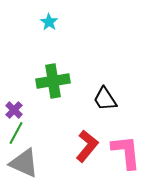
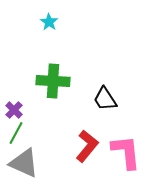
green cross: rotated 12 degrees clockwise
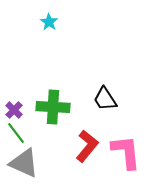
green cross: moved 26 px down
green line: rotated 65 degrees counterclockwise
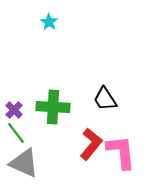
red L-shape: moved 4 px right, 2 px up
pink L-shape: moved 5 px left
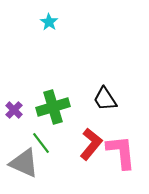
green cross: rotated 20 degrees counterclockwise
green line: moved 25 px right, 10 px down
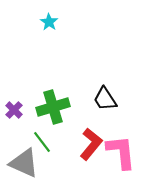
green line: moved 1 px right, 1 px up
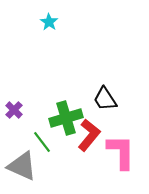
green cross: moved 13 px right, 11 px down
red L-shape: moved 2 px left, 9 px up
pink L-shape: rotated 6 degrees clockwise
gray triangle: moved 2 px left, 3 px down
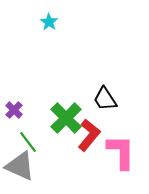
green cross: rotated 28 degrees counterclockwise
green line: moved 14 px left
gray triangle: moved 2 px left
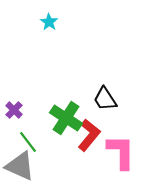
green cross: rotated 12 degrees counterclockwise
